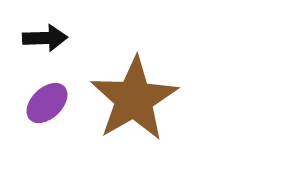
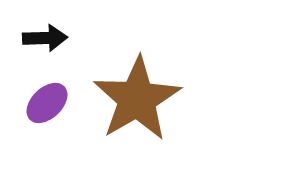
brown star: moved 3 px right
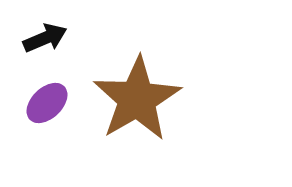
black arrow: rotated 21 degrees counterclockwise
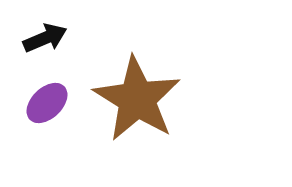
brown star: rotated 10 degrees counterclockwise
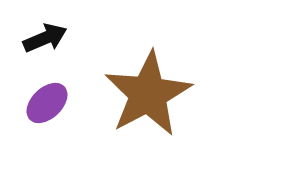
brown star: moved 11 px right, 5 px up; rotated 12 degrees clockwise
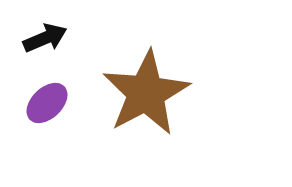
brown star: moved 2 px left, 1 px up
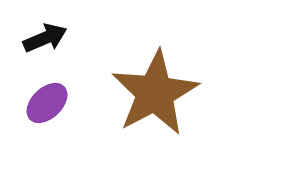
brown star: moved 9 px right
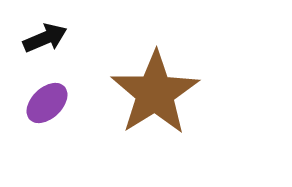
brown star: rotated 4 degrees counterclockwise
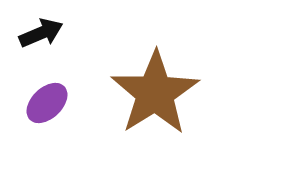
black arrow: moved 4 px left, 5 px up
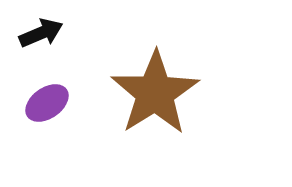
purple ellipse: rotated 9 degrees clockwise
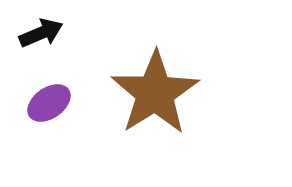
purple ellipse: moved 2 px right
